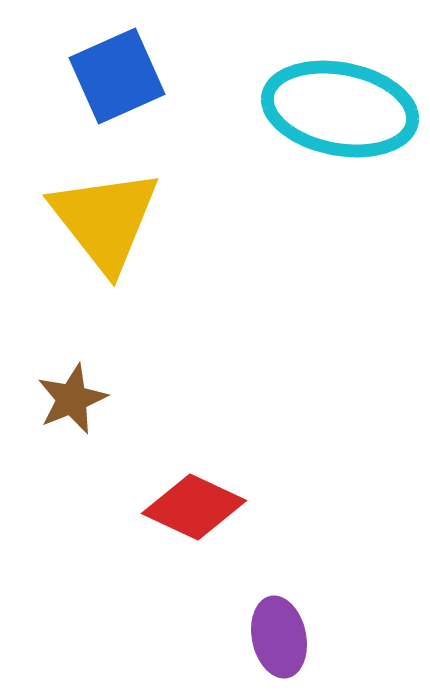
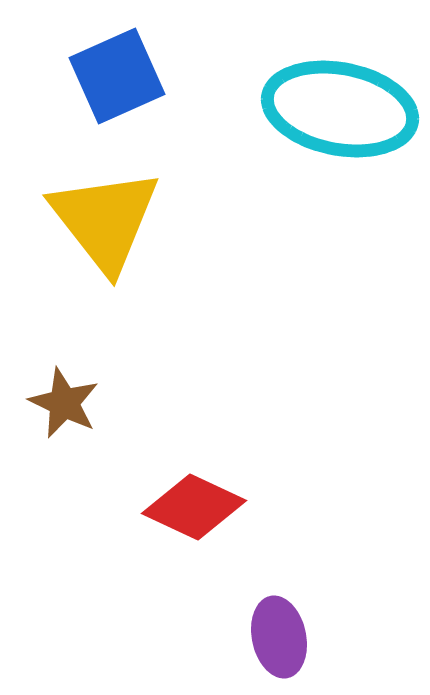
brown star: moved 8 px left, 4 px down; rotated 24 degrees counterclockwise
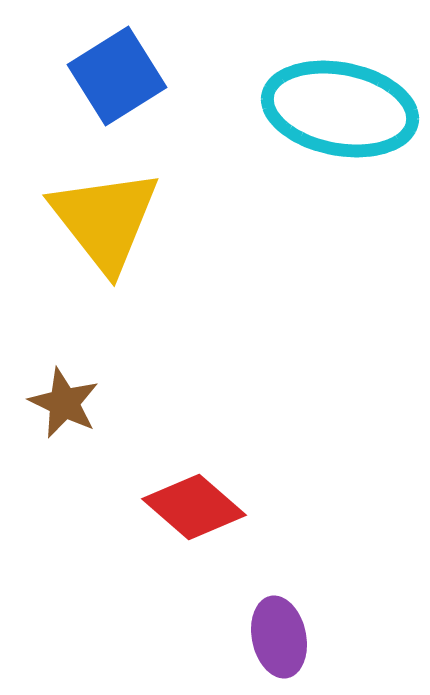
blue square: rotated 8 degrees counterclockwise
red diamond: rotated 16 degrees clockwise
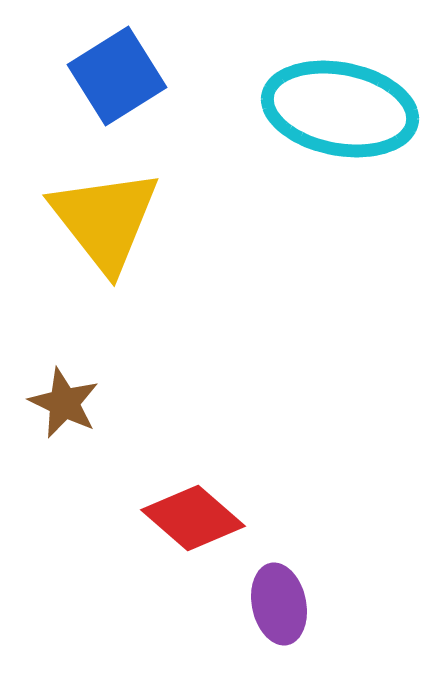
red diamond: moved 1 px left, 11 px down
purple ellipse: moved 33 px up
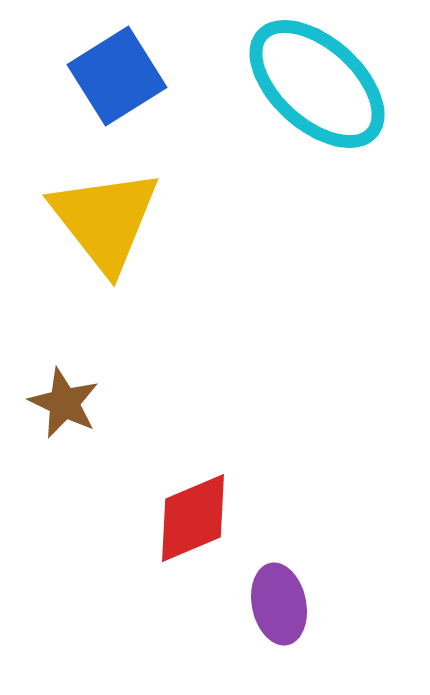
cyan ellipse: moved 23 px left, 25 px up; rotated 31 degrees clockwise
red diamond: rotated 64 degrees counterclockwise
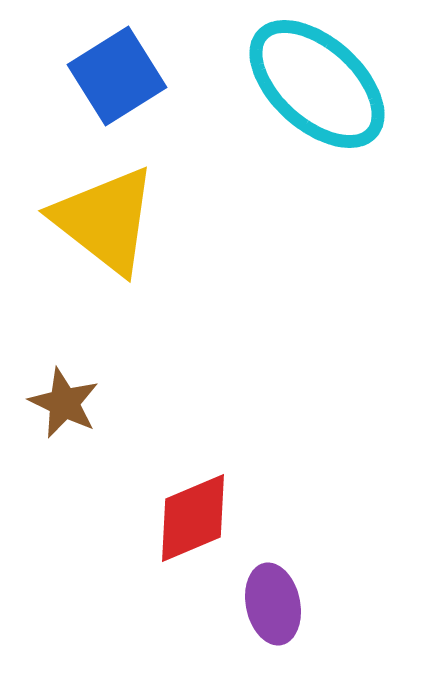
yellow triangle: rotated 14 degrees counterclockwise
purple ellipse: moved 6 px left
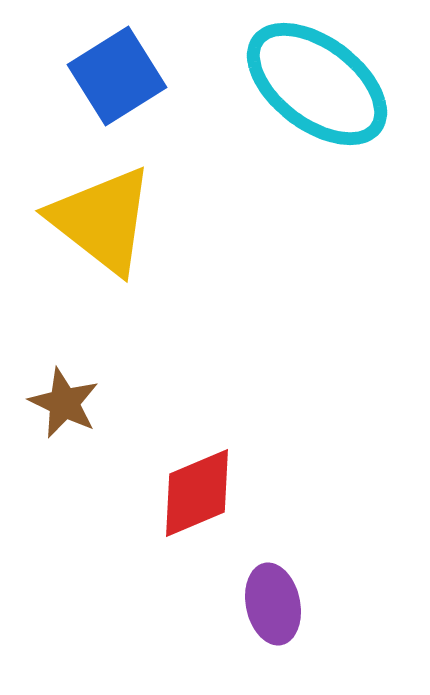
cyan ellipse: rotated 5 degrees counterclockwise
yellow triangle: moved 3 px left
red diamond: moved 4 px right, 25 px up
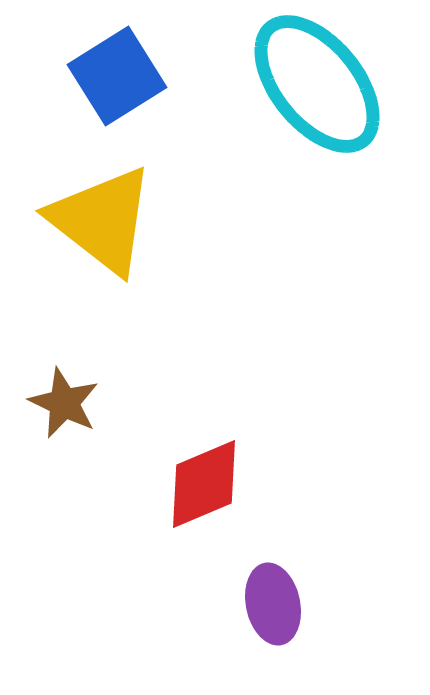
cyan ellipse: rotated 14 degrees clockwise
red diamond: moved 7 px right, 9 px up
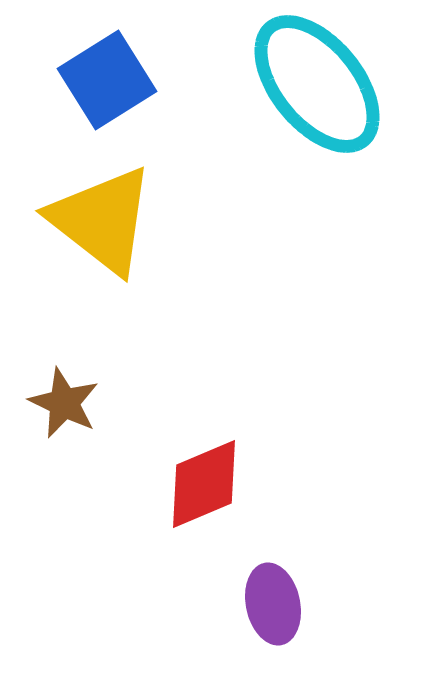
blue square: moved 10 px left, 4 px down
